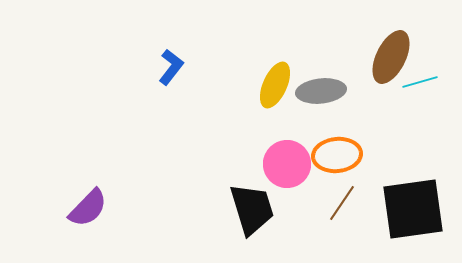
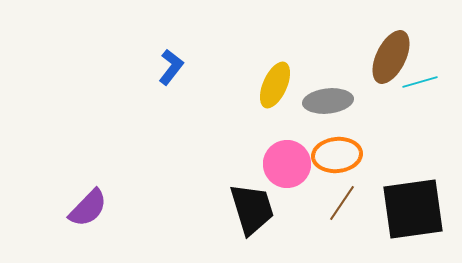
gray ellipse: moved 7 px right, 10 px down
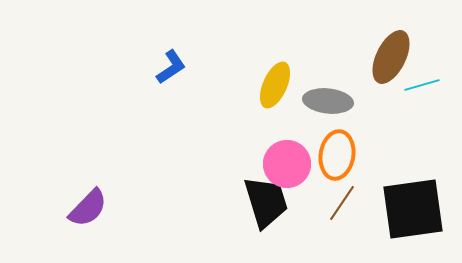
blue L-shape: rotated 18 degrees clockwise
cyan line: moved 2 px right, 3 px down
gray ellipse: rotated 12 degrees clockwise
orange ellipse: rotated 75 degrees counterclockwise
black trapezoid: moved 14 px right, 7 px up
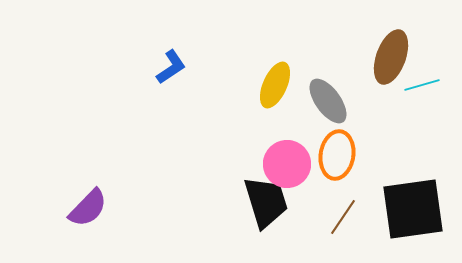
brown ellipse: rotated 6 degrees counterclockwise
gray ellipse: rotated 48 degrees clockwise
brown line: moved 1 px right, 14 px down
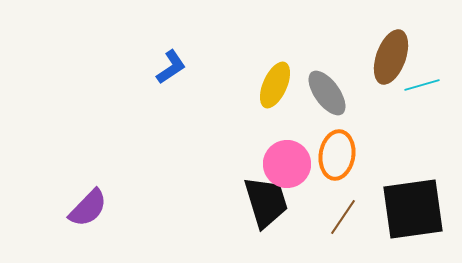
gray ellipse: moved 1 px left, 8 px up
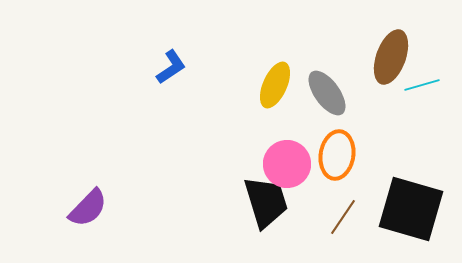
black square: moved 2 px left; rotated 24 degrees clockwise
